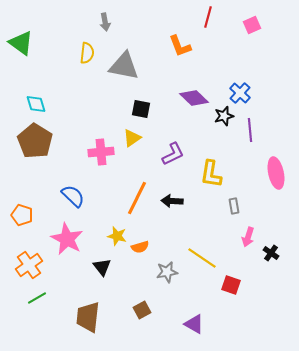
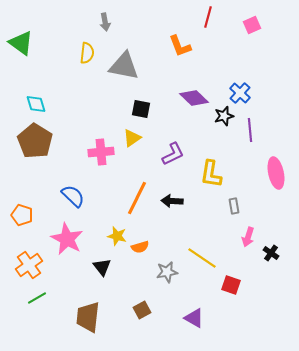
purple triangle: moved 6 px up
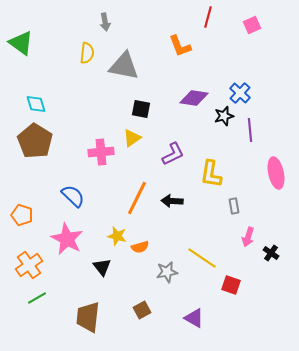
purple diamond: rotated 36 degrees counterclockwise
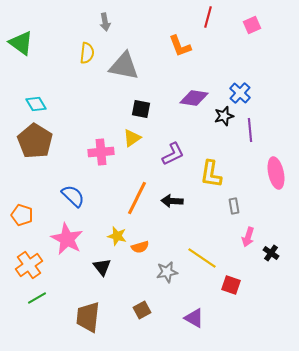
cyan diamond: rotated 15 degrees counterclockwise
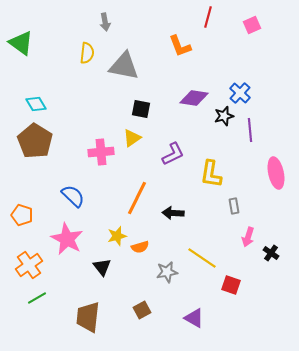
black arrow: moved 1 px right, 12 px down
yellow star: rotated 30 degrees counterclockwise
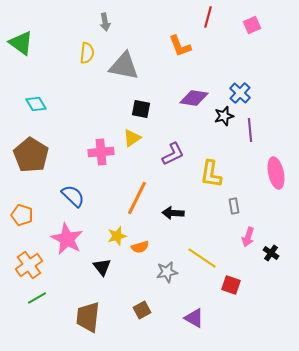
brown pentagon: moved 4 px left, 14 px down
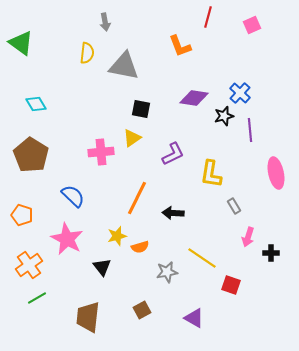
gray rectangle: rotated 21 degrees counterclockwise
black cross: rotated 35 degrees counterclockwise
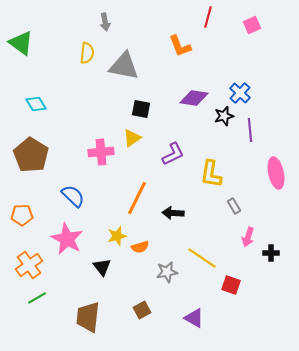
orange pentagon: rotated 20 degrees counterclockwise
